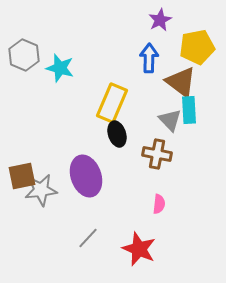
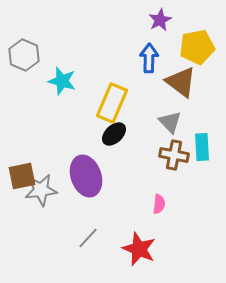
cyan star: moved 2 px right, 13 px down
cyan rectangle: moved 13 px right, 37 px down
gray triangle: moved 2 px down
black ellipse: moved 3 px left; rotated 65 degrees clockwise
brown cross: moved 17 px right, 1 px down
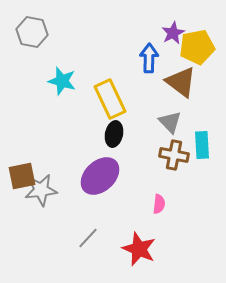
purple star: moved 13 px right, 13 px down
gray hexagon: moved 8 px right, 23 px up; rotated 12 degrees counterclockwise
yellow rectangle: moved 2 px left, 4 px up; rotated 48 degrees counterclockwise
black ellipse: rotated 35 degrees counterclockwise
cyan rectangle: moved 2 px up
purple ellipse: moved 14 px right; rotated 66 degrees clockwise
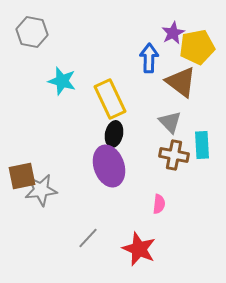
purple ellipse: moved 9 px right, 10 px up; rotated 66 degrees counterclockwise
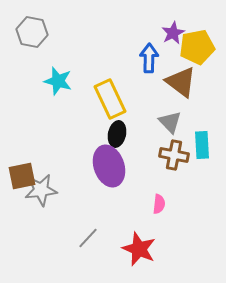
cyan star: moved 4 px left
black ellipse: moved 3 px right
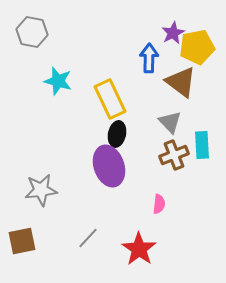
brown cross: rotated 32 degrees counterclockwise
brown square: moved 65 px down
red star: rotated 12 degrees clockwise
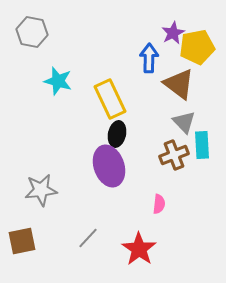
brown triangle: moved 2 px left, 2 px down
gray triangle: moved 14 px right
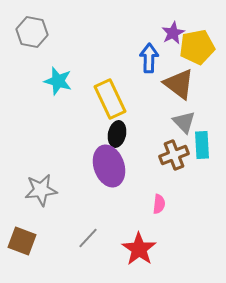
brown square: rotated 32 degrees clockwise
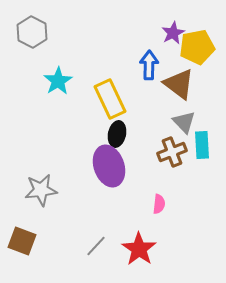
gray hexagon: rotated 16 degrees clockwise
blue arrow: moved 7 px down
cyan star: rotated 24 degrees clockwise
brown cross: moved 2 px left, 3 px up
gray line: moved 8 px right, 8 px down
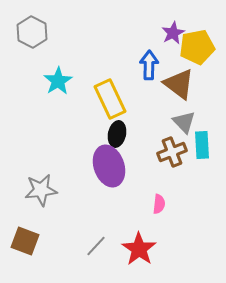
brown square: moved 3 px right
